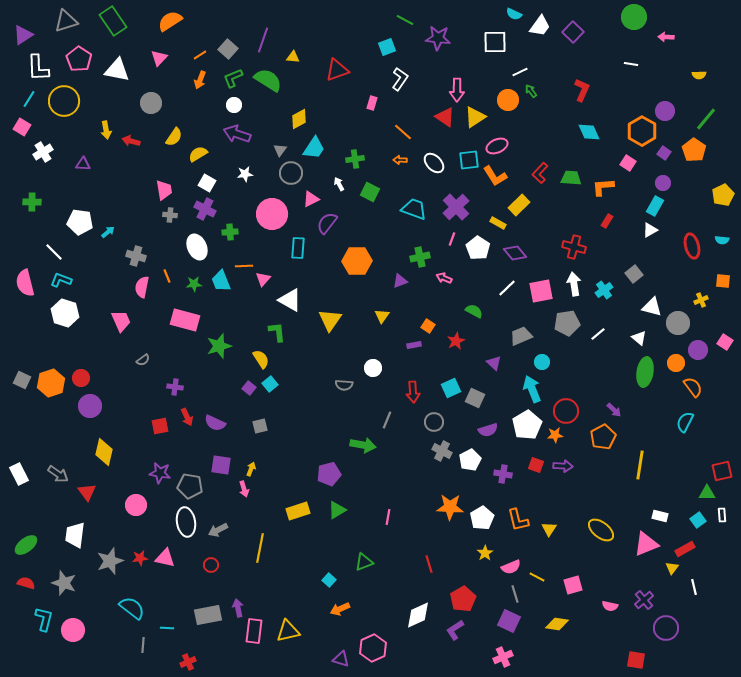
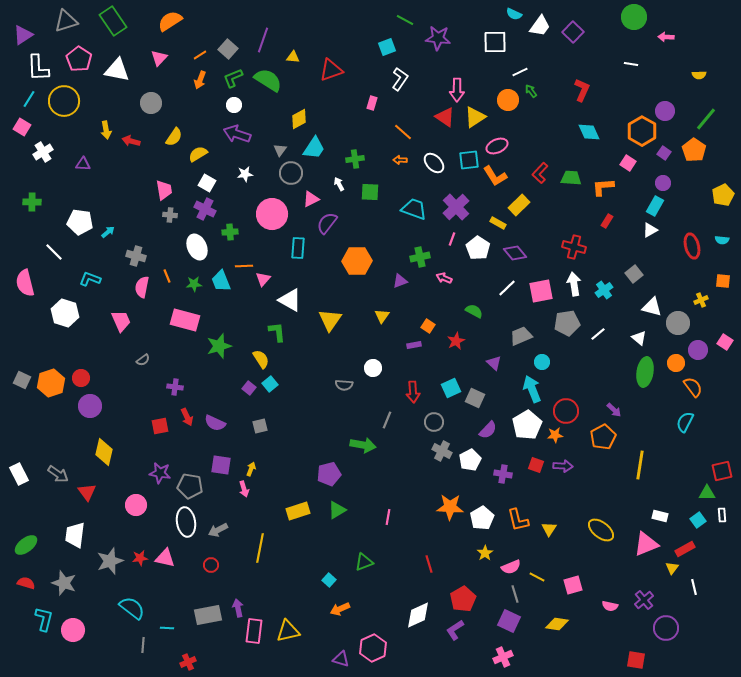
red triangle at (337, 70): moved 6 px left
green square at (370, 192): rotated 24 degrees counterclockwise
cyan L-shape at (61, 280): moved 29 px right, 1 px up
purple semicircle at (488, 430): rotated 30 degrees counterclockwise
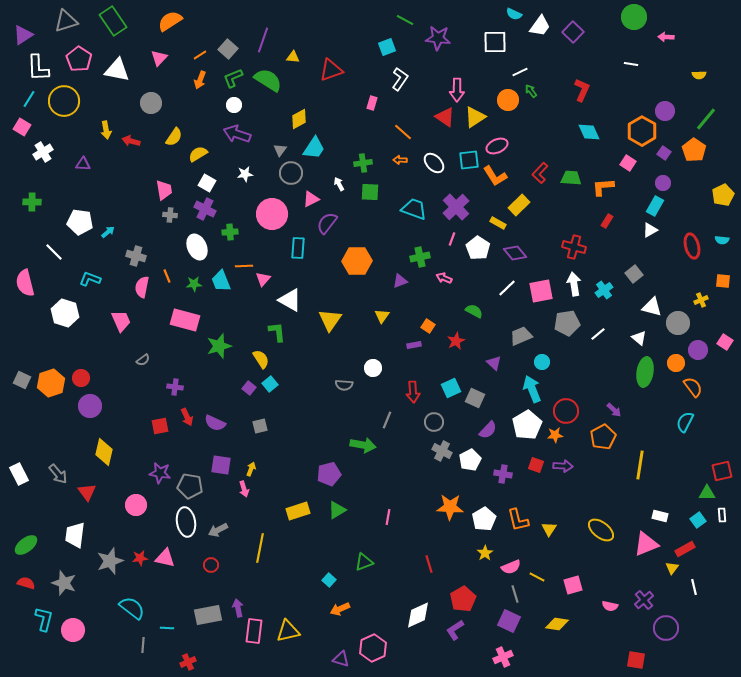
green cross at (355, 159): moved 8 px right, 4 px down
gray arrow at (58, 474): rotated 15 degrees clockwise
white pentagon at (482, 518): moved 2 px right, 1 px down
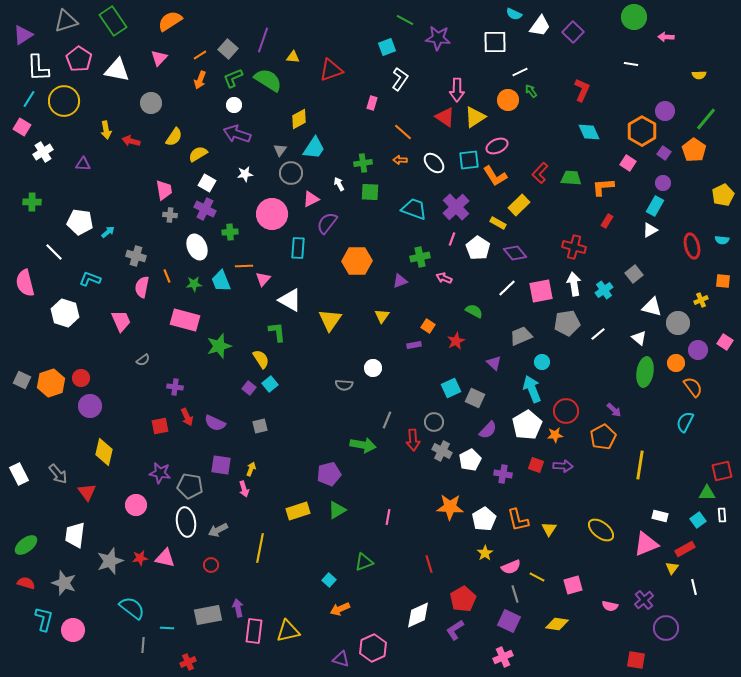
red arrow at (413, 392): moved 48 px down
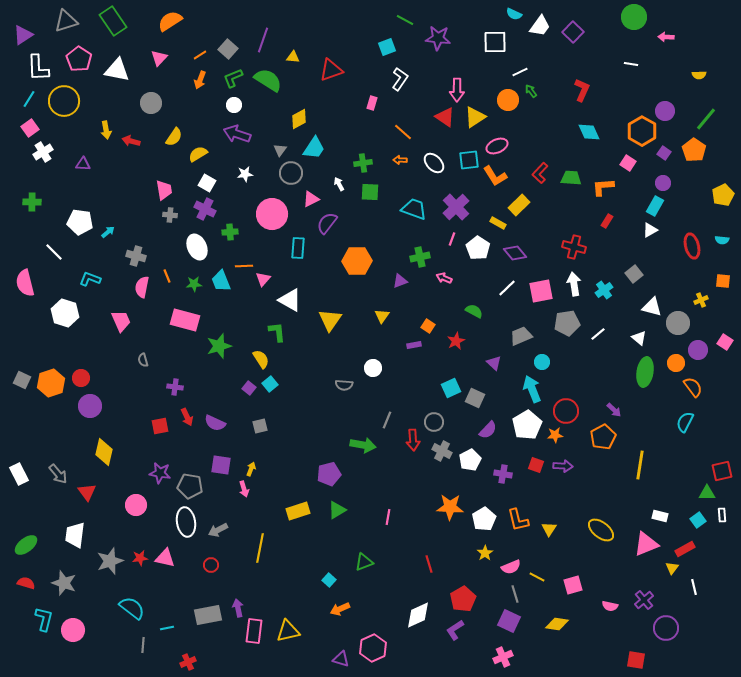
pink square at (22, 127): moved 8 px right, 1 px down; rotated 24 degrees clockwise
gray semicircle at (143, 360): rotated 112 degrees clockwise
cyan line at (167, 628): rotated 16 degrees counterclockwise
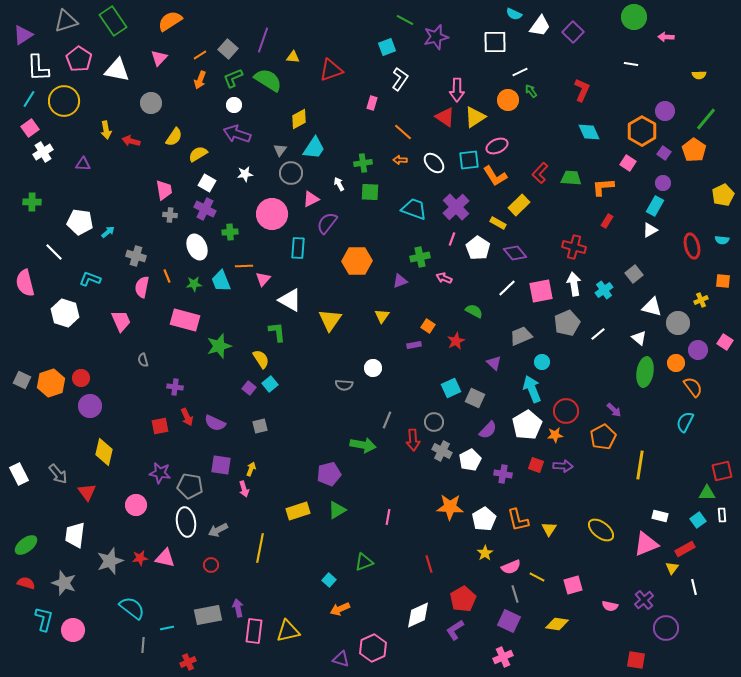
purple star at (438, 38): moved 2 px left, 1 px up; rotated 20 degrees counterclockwise
gray pentagon at (567, 323): rotated 15 degrees counterclockwise
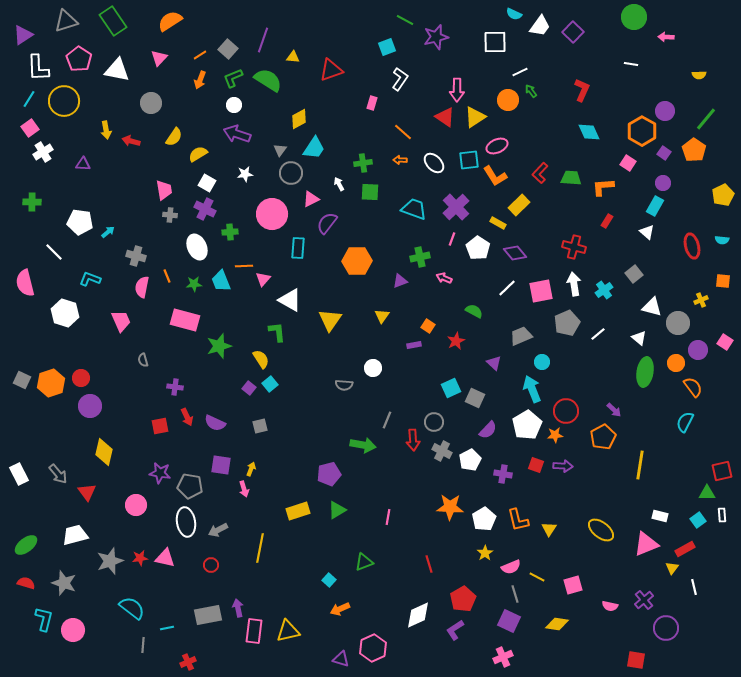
white triangle at (650, 230): moved 3 px left, 2 px down; rotated 49 degrees counterclockwise
white trapezoid at (75, 535): rotated 68 degrees clockwise
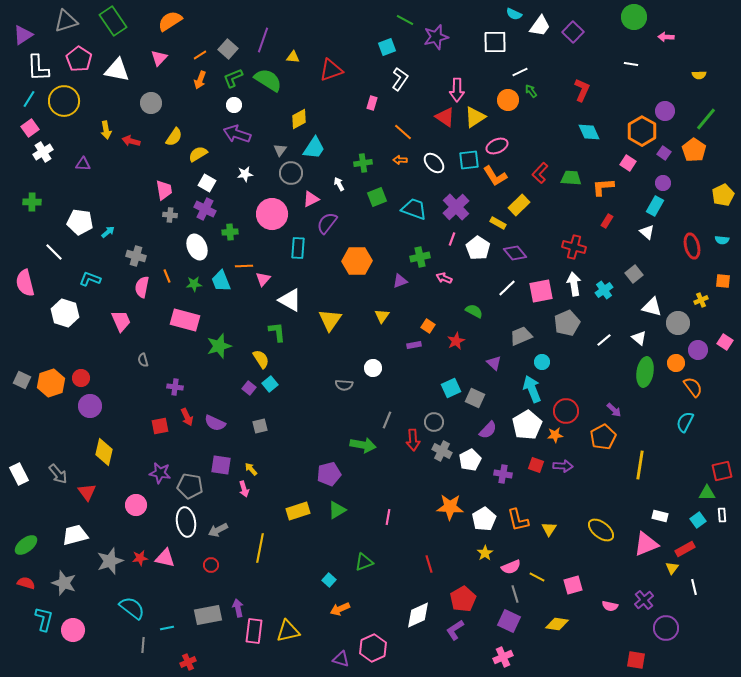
green square at (370, 192): moved 7 px right, 5 px down; rotated 24 degrees counterclockwise
white line at (598, 334): moved 6 px right, 6 px down
yellow arrow at (251, 469): rotated 64 degrees counterclockwise
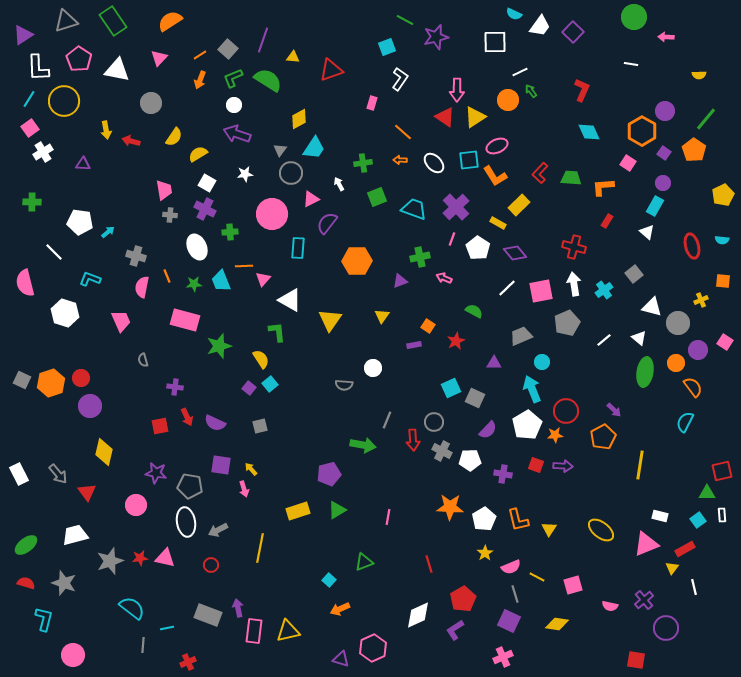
purple triangle at (494, 363): rotated 42 degrees counterclockwise
white pentagon at (470, 460): rotated 25 degrees clockwise
purple star at (160, 473): moved 4 px left
gray rectangle at (208, 615): rotated 32 degrees clockwise
pink circle at (73, 630): moved 25 px down
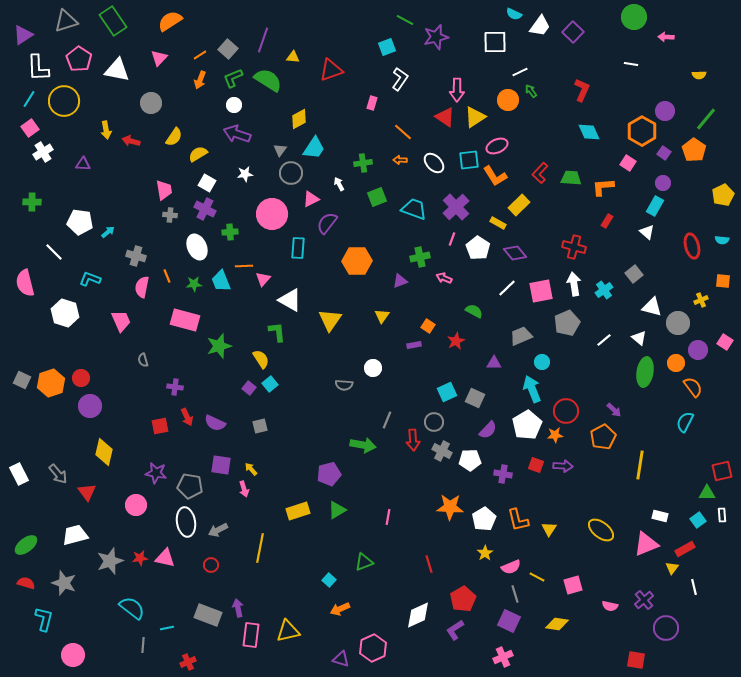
cyan square at (451, 388): moved 4 px left, 4 px down
pink rectangle at (254, 631): moved 3 px left, 4 px down
